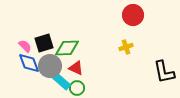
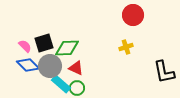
blue diamond: moved 1 px left, 2 px down; rotated 25 degrees counterclockwise
cyan rectangle: moved 3 px down
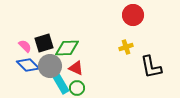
black L-shape: moved 13 px left, 5 px up
cyan rectangle: rotated 18 degrees clockwise
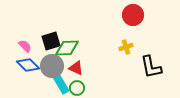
black square: moved 7 px right, 2 px up
gray circle: moved 2 px right
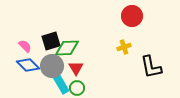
red circle: moved 1 px left, 1 px down
yellow cross: moved 2 px left
red triangle: rotated 35 degrees clockwise
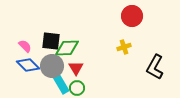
black square: rotated 24 degrees clockwise
black L-shape: moved 4 px right; rotated 40 degrees clockwise
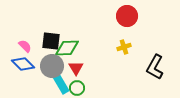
red circle: moved 5 px left
blue diamond: moved 5 px left, 1 px up
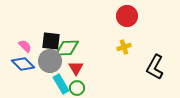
gray circle: moved 2 px left, 5 px up
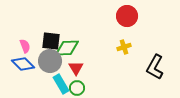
pink semicircle: rotated 24 degrees clockwise
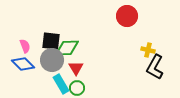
yellow cross: moved 24 px right, 3 px down; rotated 32 degrees clockwise
gray circle: moved 2 px right, 1 px up
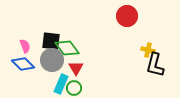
green diamond: rotated 55 degrees clockwise
black L-shape: moved 2 px up; rotated 15 degrees counterclockwise
cyan rectangle: rotated 54 degrees clockwise
green circle: moved 3 px left
